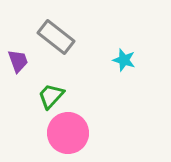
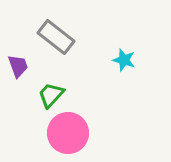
purple trapezoid: moved 5 px down
green trapezoid: moved 1 px up
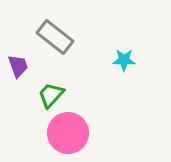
gray rectangle: moved 1 px left
cyan star: rotated 15 degrees counterclockwise
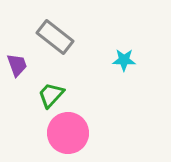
purple trapezoid: moved 1 px left, 1 px up
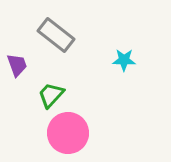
gray rectangle: moved 1 px right, 2 px up
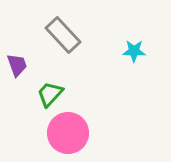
gray rectangle: moved 7 px right; rotated 9 degrees clockwise
cyan star: moved 10 px right, 9 px up
green trapezoid: moved 1 px left, 1 px up
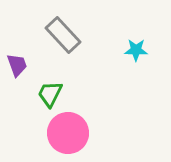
cyan star: moved 2 px right, 1 px up
green trapezoid: rotated 16 degrees counterclockwise
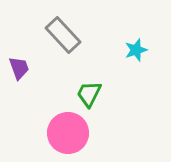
cyan star: rotated 20 degrees counterclockwise
purple trapezoid: moved 2 px right, 3 px down
green trapezoid: moved 39 px right
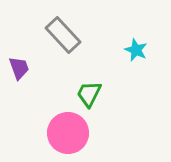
cyan star: rotated 30 degrees counterclockwise
